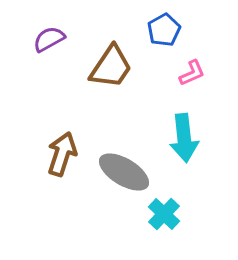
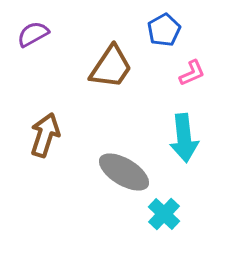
purple semicircle: moved 16 px left, 5 px up
brown arrow: moved 17 px left, 19 px up
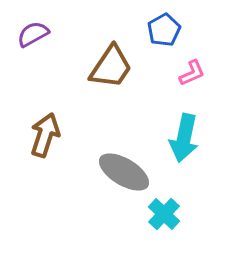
cyan arrow: rotated 18 degrees clockwise
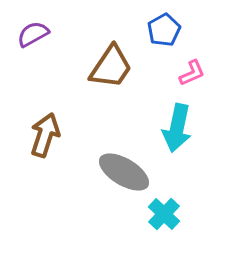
cyan arrow: moved 7 px left, 10 px up
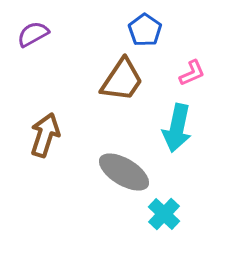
blue pentagon: moved 19 px left; rotated 8 degrees counterclockwise
brown trapezoid: moved 11 px right, 13 px down
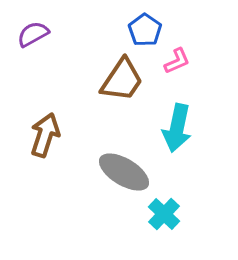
pink L-shape: moved 15 px left, 12 px up
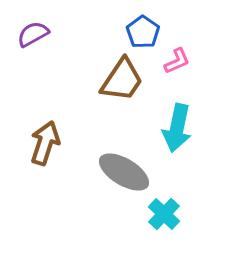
blue pentagon: moved 2 px left, 2 px down
brown arrow: moved 8 px down
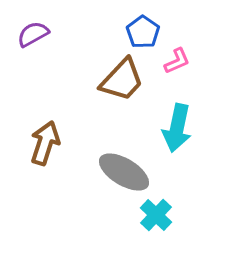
brown trapezoid: rotated 9 degrees clockwise
cyan cross: moved 8 px left, 1 px down
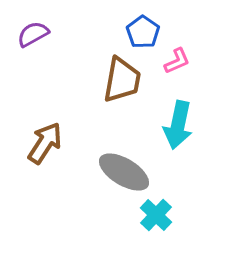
brown trapezoid: rotated 33 degrees counterclockwise
cyan arrow: moved 1 px right, 3 px up
brown arrow: rotated 15 degrees clockwise
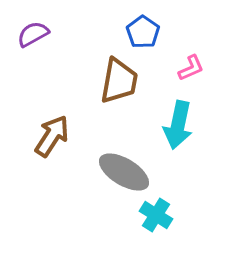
pink L-shape: moved 14 px right, 7 px down
brown trapezoid: moved 3 px left, 1 px down
brown arrow: moved 7 px right, 7 px up
cyan cross: rotated 12 degrees counterclockwise
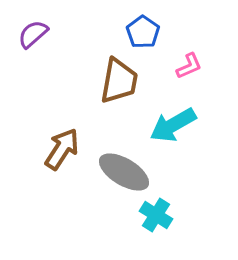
purple semicircle: rotated 12 degrees counterclockwise
pink L-shape: moved 2 px left, 2 px up
cyan arrow: moved 5 px left; rotated 48 degrees clockwise
brown arrow: moved 10 px right, 13 px down
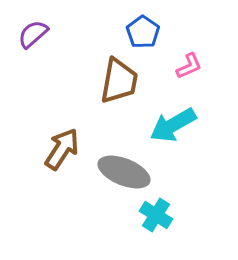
gray ellipse: rotated 9 degrees counterclockwise
